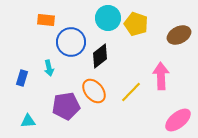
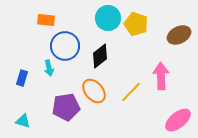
blue circle: moved 6 px left, 4 px down
purple pentagon: moved 1 px down
cyan triangle: moved 5 px left; rotated 21 degrees clockwise
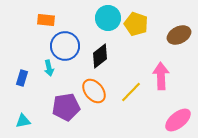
cyan triangle: rotated 28 degrees counterclockwise
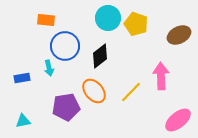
blue rectangle: rotated 63 degrees clockwise
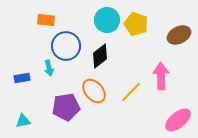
cyan circle: moved 1 px left, 2 px down
blue circle: moved 1 px right
